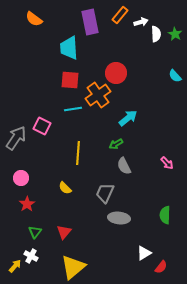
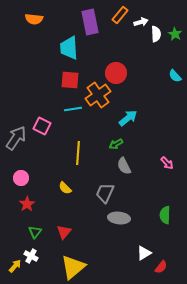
orange semicircle: rotated 30 degrees counterclockwise
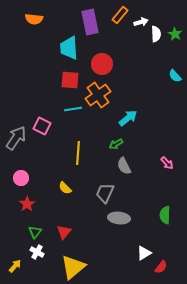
red circle: moved 14 px left, 9 px up
white cross: moved 6 px right, 4 px up
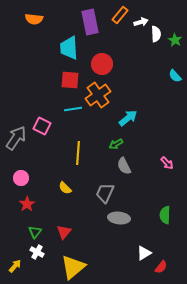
green star: moved 6 px down
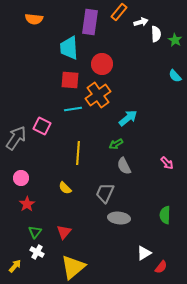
orange rectangle: moved 1 px left, 3 px up
purple rectangle: rotated 20 degrees clockwise
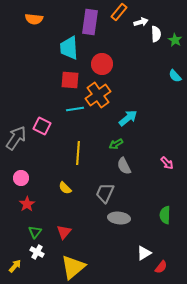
cyan line: moved 2 px right
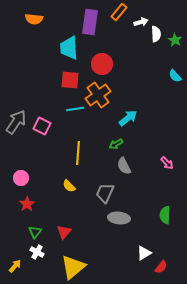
gray arrow: moved 16 px up
yellow semicircle: moved 4 px right, 2 px up
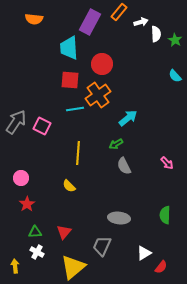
purple rectangle: rotated 20 degrees clockwise
gray trapezoid: moved 3 px left, 53 px down
green triangle: rotated 48 degrees clockwise
yellow arrow: rotated 48 degrees counterclockwise
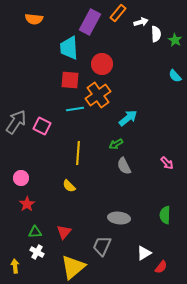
orange rectangle: moved 1 px left, 1 px down
